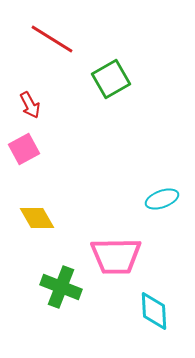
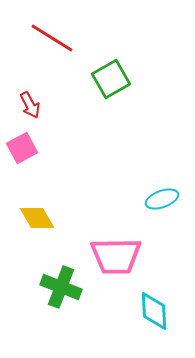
red line: moved 1 px up
pink square: moved 2 px left, 1 px up
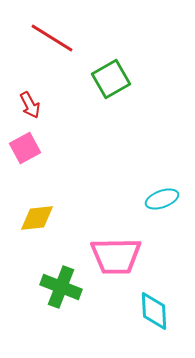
pink square: moved 3 px right
yellow diamond: rotated 66 degrees counterclockwise
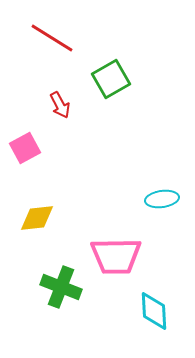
red arrow: moved 30 px right
cyan ellipse: rotated 12 degrees clockwise
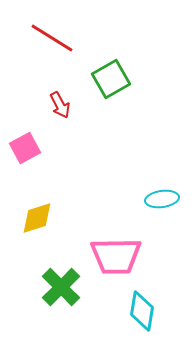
yellow diamond: rotated 12 degrees counterclockwise
green cross: rotated 24 degrees clockwise
cyan diamond: moved 12 px left; rotated 12 degrees clockwise
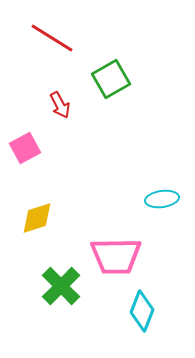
green cross: moved 1 px up
cyan diamond: rotated 12 degrees clockwise
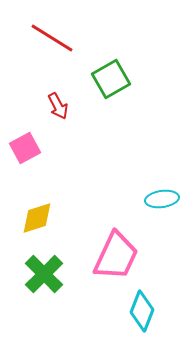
red arrow: moved 2 px left, 1 px down
pink trapezoid: rotated 64 degrees counterclockwise
green cross: moved 17 px left, 12 px up
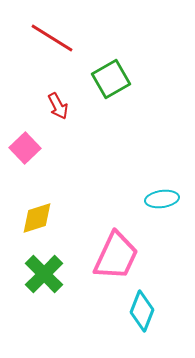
pink square: rotated 16 degrees counterclockwise
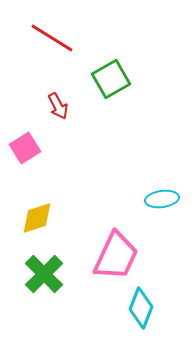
pink square: rotated 12 degrees clockwise
cyan diamond: moved 1 px left, 3 px up
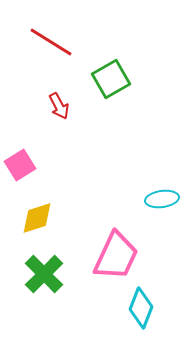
red line: moved 1 px left, 4 px down
red arrow: moved 1 px right
pink square: moved 5 px left, 17 px down
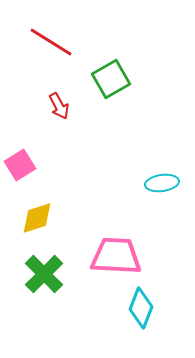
cyan ellipse: moved 16 px up
pink trapezoid: rotated 112 degrees counterclockwise
